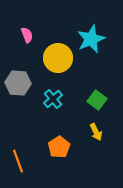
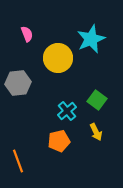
pink semicircle: moved 1 px up
gray hexagon: rotated 10 degrees counterclockwise
cyan cross: moved 14 px right, 12 px down
orange pentagon: moved 6 px up; rotated 20 degrees clockwise
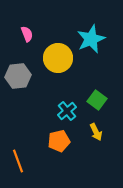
gray hexagon: moved 7 px up
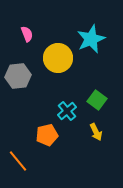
orange pentagon: moved 12 px left, 6 px up
orange line: rotated 20 degrees counterclockwise
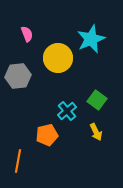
orange line: rotated 50 degrees clockwise
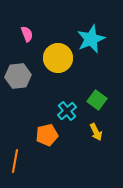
orange line: moved 3 px left
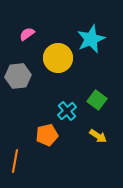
pink semicircle: rotated 105 degrees counterclockwise
yellow arrow: moved 2 px right, 4 px down; rotated 30 degrees counterclockwise
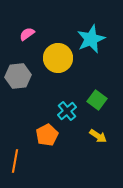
orange pentagon: rotated 15 degrees counterclockwise
